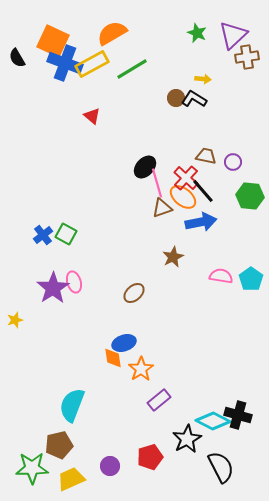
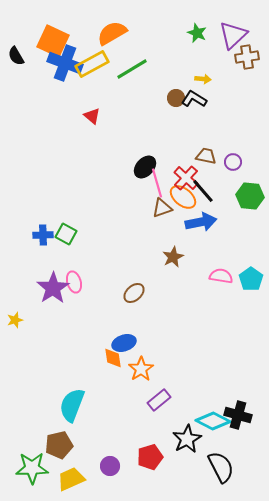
black semicircle at (17, 58): moved 1 px left, 2 px up
blue cross at (43, 235): rotated 36 degrees clockwise
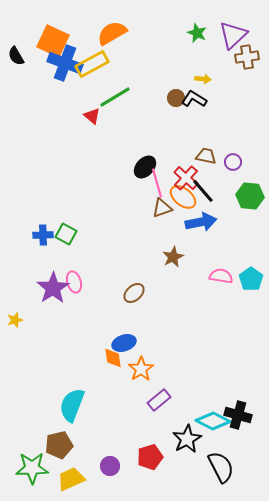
green line at (132, 69): moved 17 px left, 28 px down
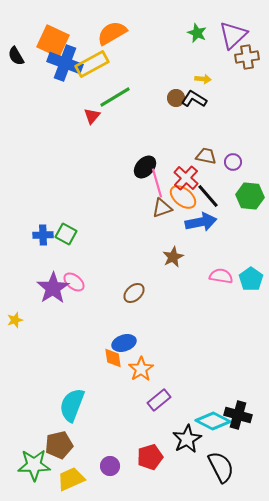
red triangle at (92, 116): rotated 30 degrees clockwise
black line at (203, 191): moved 5 px right, 5 px down
pink ellipse at (74, 282): rotated 35 degrees counterclockwise
green star at (32, 468): moved 2 px right, 3 px up
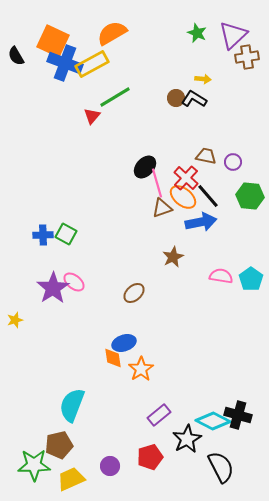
purple rectangle at (159, 400): moved 15 px down
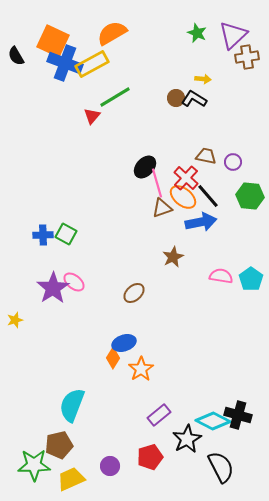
orange diamond at (113, 358): rotated 40 degrees clockwise
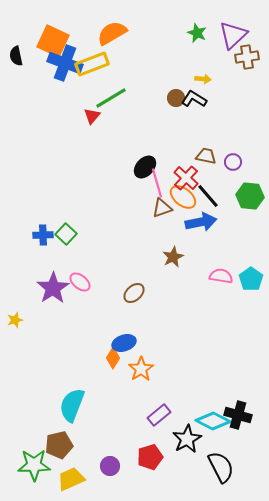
black semicircle at (16, 56): rotated 18 degrees clockwise
yellow rectangle at (92, 64): rotated 8 degrees clockwise
green line at (115, 97): moved 4 px left, 1 px down
green square at (66, 234): rotated 15 degrees clockwise
pink ellipse at (74, 282): moved 6 px right
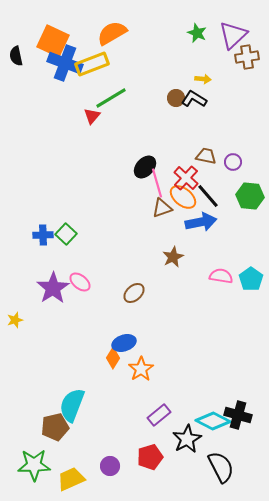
brown pentagon at (59, 445): moved 4 px left, 18 px up
